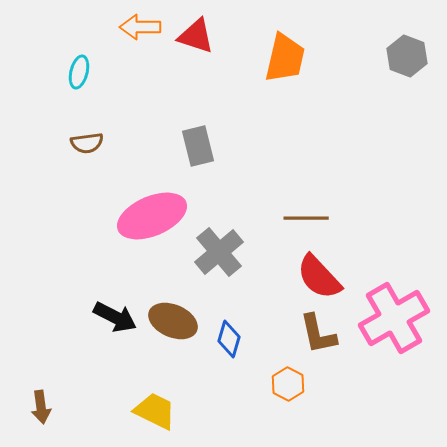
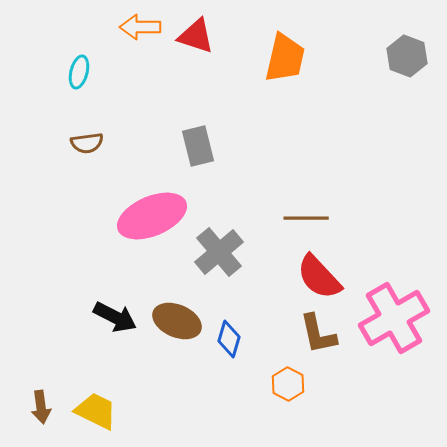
brown ellipse: moved 4 px right
yellow trapezoid: moved 59 px left
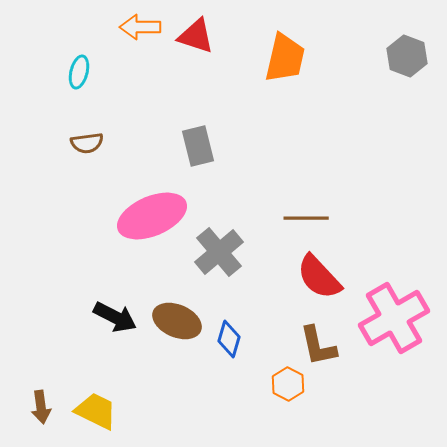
brown L-shape: moved 12 px down
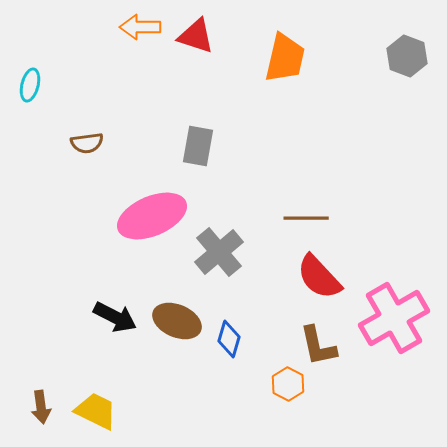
cyan ellipse: moved 49 px left, 13 px down
gray rectangle: rotated 24 degrees clockwise
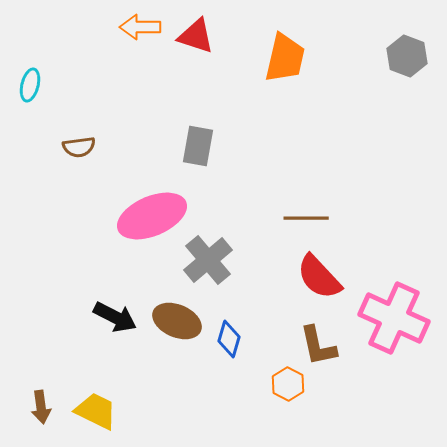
brown semicircle: moved 8 px left, 4 px down
gray cross: moved 11 px left, 8 px down
pink cross: rotated 36 degrees counterclockwise
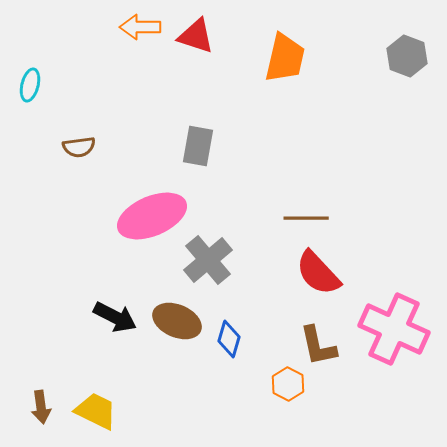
red semicircle: moved 1 px left, 4 px up
pink cross: moved 11 px down
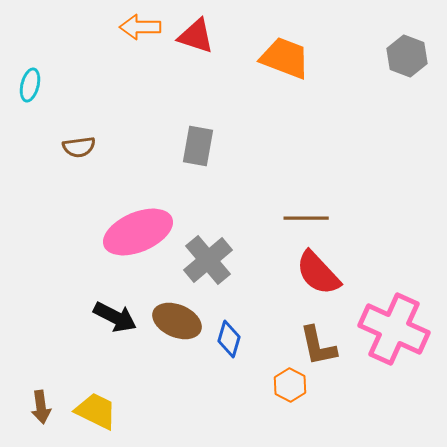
orange trapezoid: rotated 82 degrees counterclockwise
pink ellipse: moved 14 px left, 16 px down
orange hexagon: moved 2 px right, 1 px down
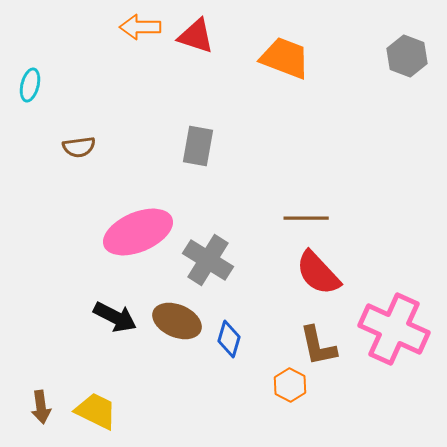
gray cross: rotated 18 degrees counterclockwise
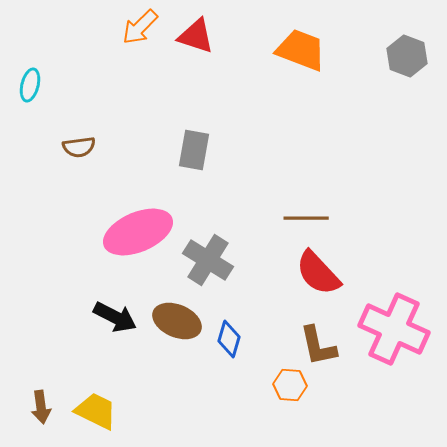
orange arrow: rotated 45 degrees counterclockwise
orange trapezoid: moved 16 px right, 8 px up
gray rectangle: moved 4 px left, 4 px down
orange hexagon: rotated 24 degrees counterclockwise
